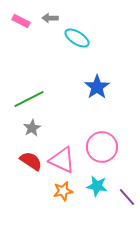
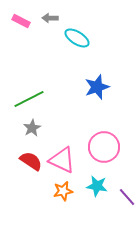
blue star: rotated 15 degrees clockwise
pink circle: moved 2 px right
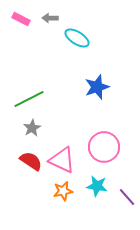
pink rectangle: moved 2 px up
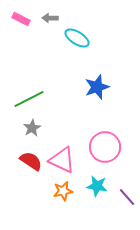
pink circle: moved 1 px right
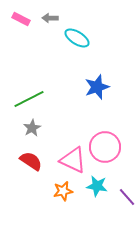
pink triangle: moved 11 px right
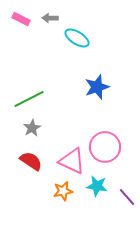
pink triangle: moved 1 px left, 1 px down
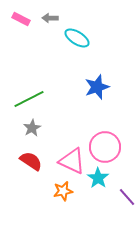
cyan star: moved 1 px right, 8 px up; rotated 25 degrees clockwise
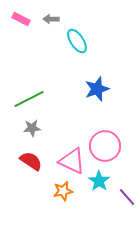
gray arrow: moved 1 px right, 1 px down
cyan ellipse: moved 3 px down; rotated 25 degrees clockwise
blue star: moved 2 px down
gray star: rotated 24 degrees clockwise
pink circle: moved 1 px up
cyan star: moved 1 px right, 3 px down
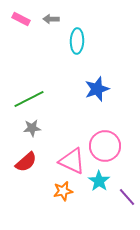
cyan ellipse: rotated 35 degrees clockwise
red semicircle: moved 5 px left, 1 px down; rotated 105 degrees clockwise
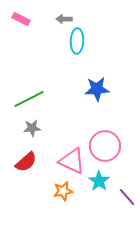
gray arrow: moved 13 px right
blue star: rotated 15 degrees clockwise
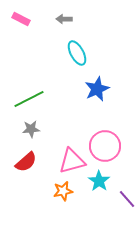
cyan ellipse: moved 12 px down; rotated 30 degrees counterclockwise
blue star: rotated 20 degrees counterclockwise
gray star: moved 1 px left, 1 px down
pink triangle: rotated 40 degrees counterclockwise
purple line: moved 2 px down
